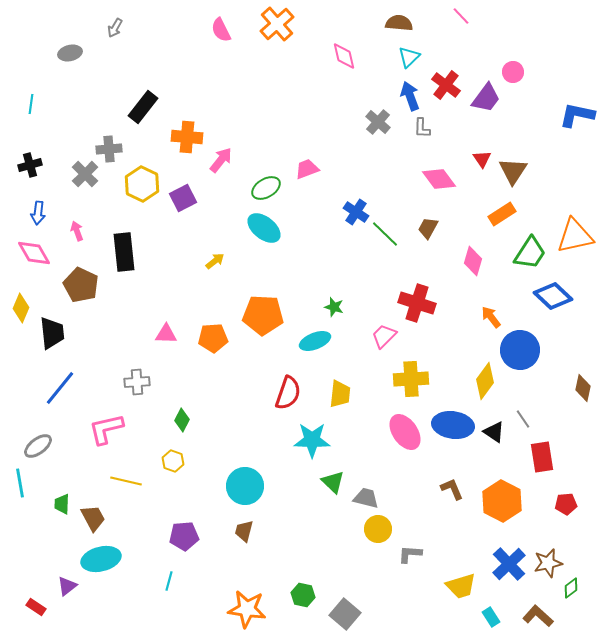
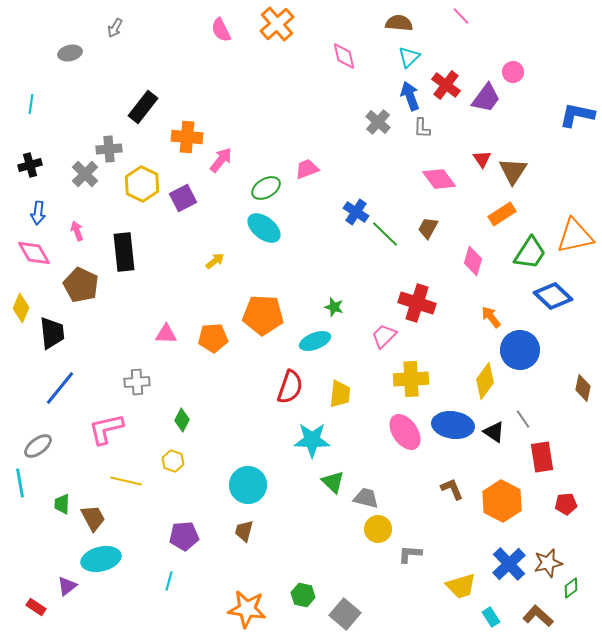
red semicircle at (288, 393): moved 2 px right, 6 px up
cyan circle at (245, 486): moved 3 px right, 1 px up
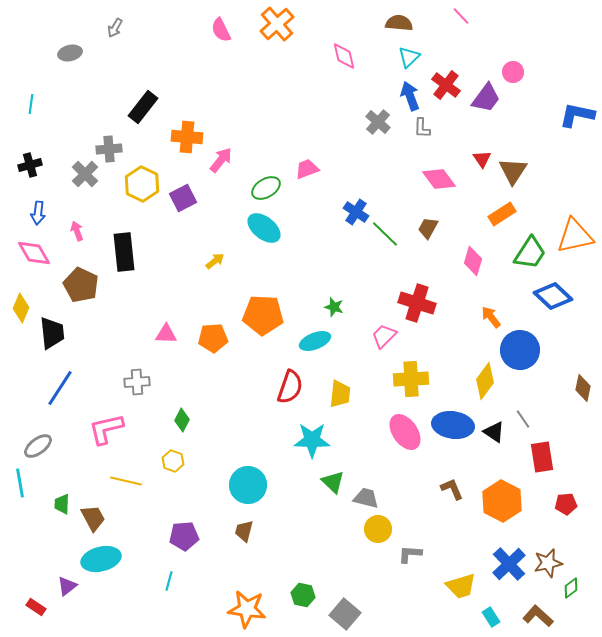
blue line at (60, 388): rotated 6 degrees counterclockwise
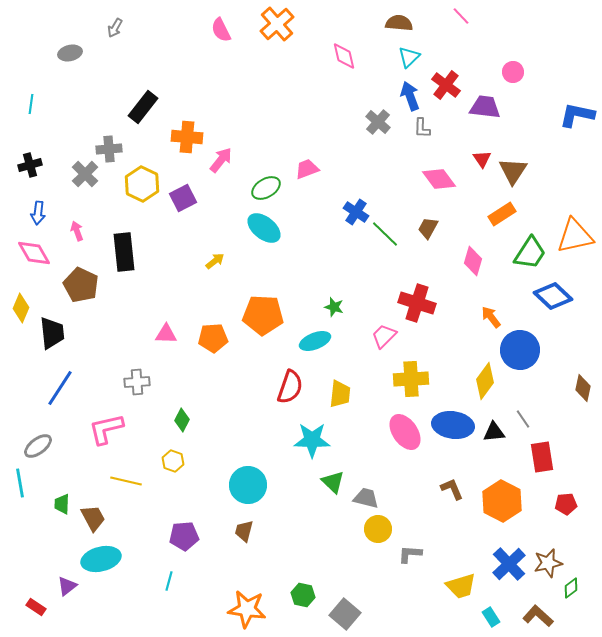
purple trapezoid at (486, 98): moved 1 px left, 9 px down; rotated 120 degrees counterclockwise
black triangle at (494, 432): rotated 40 degrees counterclockwise
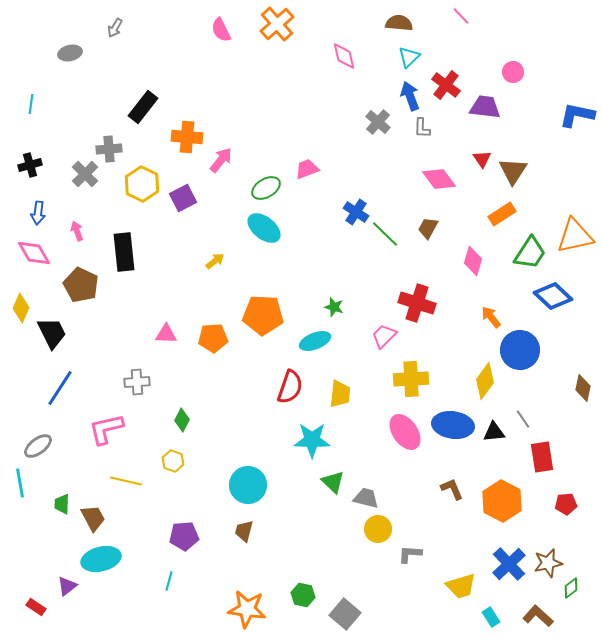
black trapezoid at (52, 333): rotated 20 degrees counterclockwise
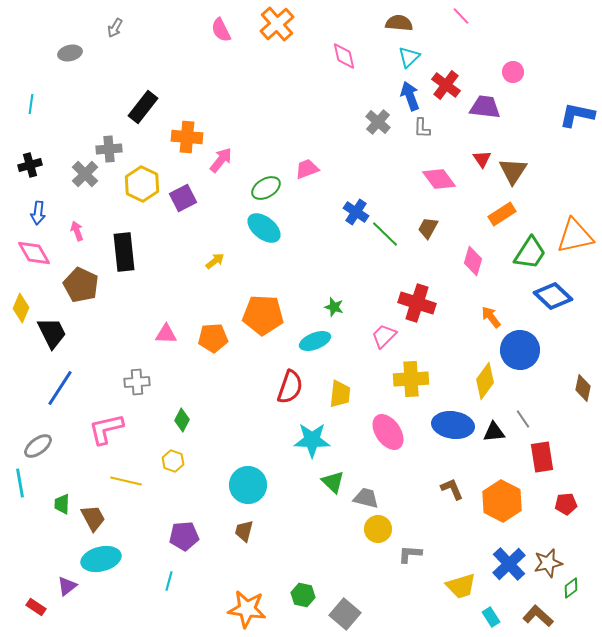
pink ellipse at (405, 432): moved 17 px left
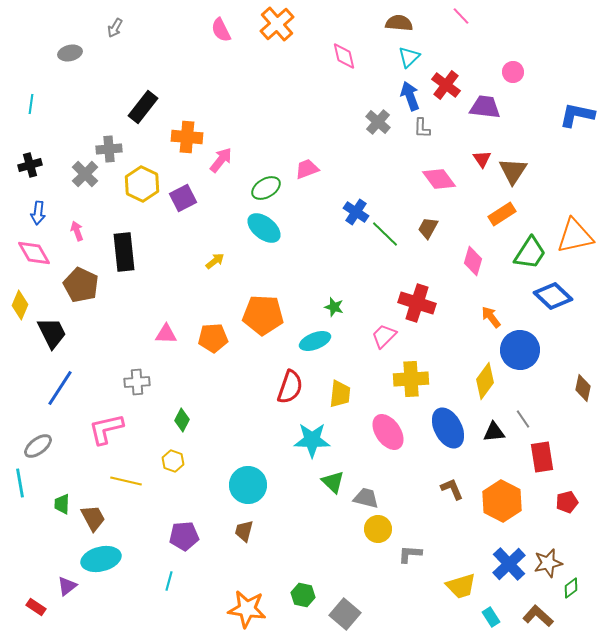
yellow diamond at (21, 308): moved 1 px left, 3 px up
blue ellipse at (453, 425): moved 5 px left, 3 px down; rotated 54 degrees clockwise
red pentagon at (566, 504): moved 1 px right, 2 px up; rotated 10 degrees counterclockwise
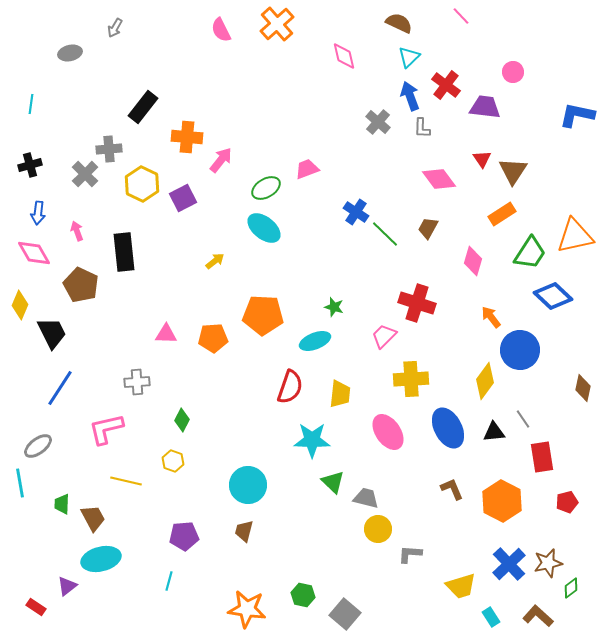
brown semicircle at (399, 23): rotated 20 degrees clockwise
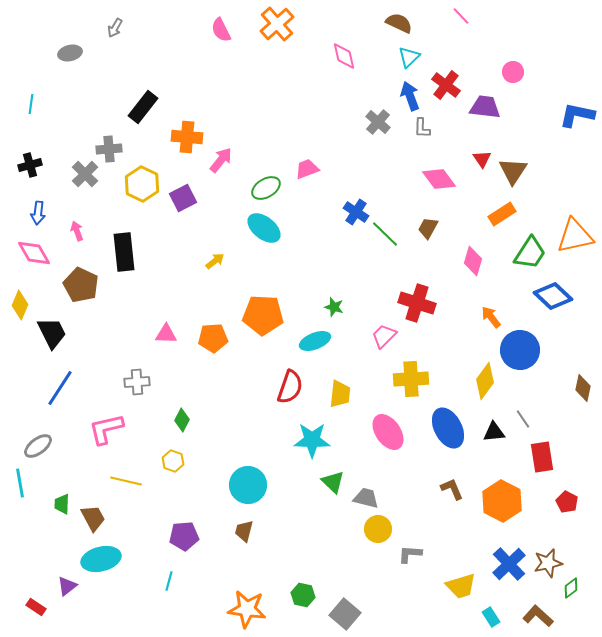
red pentagon at (567, 502): rotated 30 degrees counterclockwise
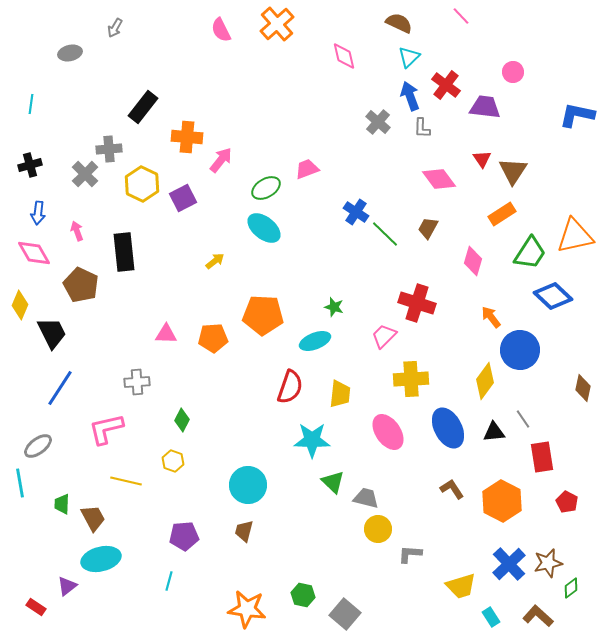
brown L-shape at (452, 489): rotated 10 degrees counterclockwise
